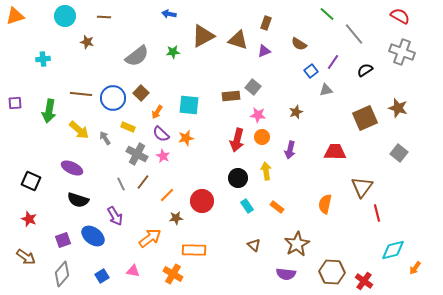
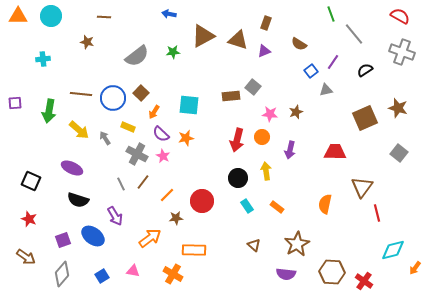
green line at (327, 14): moved 4 px right; rotated 28 degrees clockwise
orange triangle at (15, 16): moved 3 px right; rotated 18 degrees clockwise
cyan circle at (65, 16): moved 14 px left
orange arrow at (157, 112): moved 3 px left
pink star at (258, 115): moved 12 px right, 1 px up
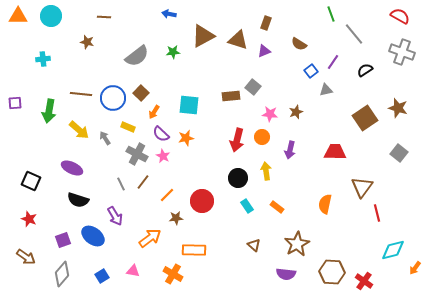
brown square at (365, 118): rotated 10 degrees counterclockwise
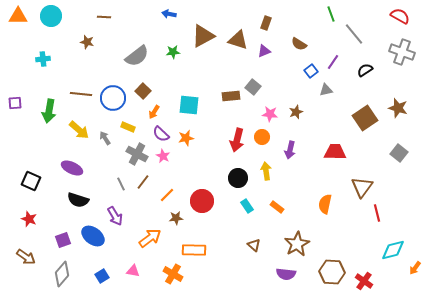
brown square at (141, 93): moved 2 px right, 2 px up
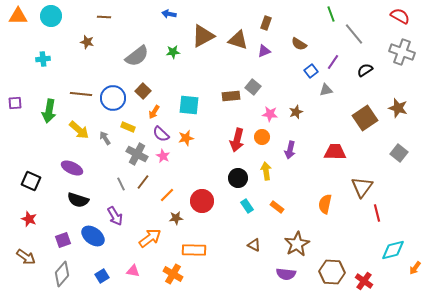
brown triangle at (254, 245): rotated 16 degrees counterclockwise
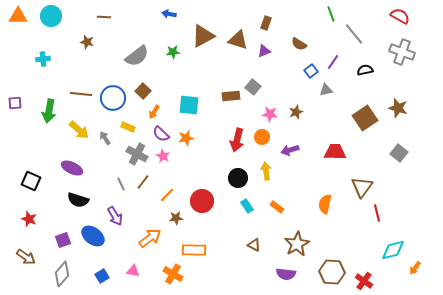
black semicircle at (365, 70): rotated 21 degrees clockwise
purple arrow at (290, 150): rotated 60 degrees clockwise
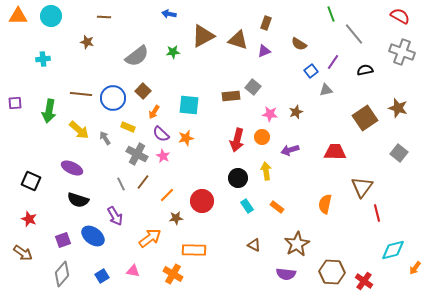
brown arrow at (26, 257): moved 3 px left, 4 px up
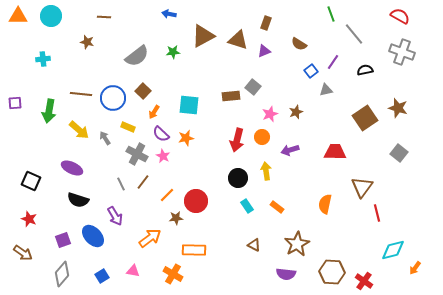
pink star at (270, 114): rotated 28 degrees counterclockwise
red circle at (202, 201): moved 6 px left
blue ellipse at (93, 236): rotated 10 degrees clockwise
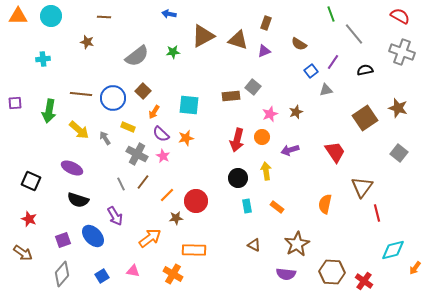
red trapezoid at (335, 152): rotated 55 degrees clockwise
cyan rectangle at (247, 206): rotated 24 degrees clockwise
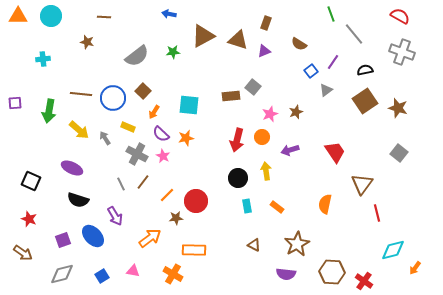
gray triangle at (326, 90): rotated 24 degrees counterclockwise
brown square at (365, 118): moved 17 px up
brown triangle at (362, 187): moved 3 px up
gray diamond at (62, 274): rotated 35 degrees clockwise
